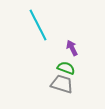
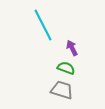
cyan line: moved 5 px right
gray trapezoid: moved 6 px down
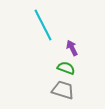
gray trapezoid: moved 1 px right
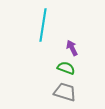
cyan line: rotated 36 degrees clockwise
gray trapezoid: moved 2 px right, 2 px down
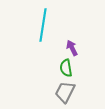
green semicircle: rotated 120 degrees counterclockwise
gray trapezoid: rotated 80 degrees counterclockwise
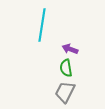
cyan line: moved 1 px left
purple arrow: moved 2 px left, 1 px down; rotated 42 degrees counterclockwise
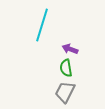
cyan line: rotated 8 degrees clockwise
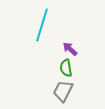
purple arrow: rotated 21 degrees clockwise
gray trapezoid: moved 2 px left, 1 px up
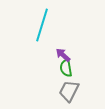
purple arrow: moved 7 px left, 6 px down
gray trapezoid: moved 6 px right
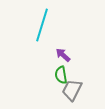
green semicircle: moved 5 px left, 7 px down
gray trapezoid: moved 3 px right, 1 px up
